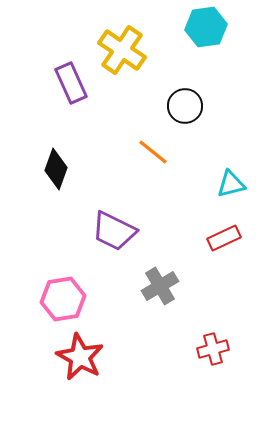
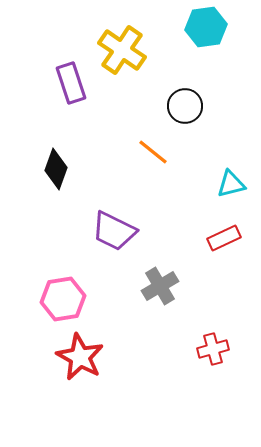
purple rectangle: rotated 6 degrees clockwise
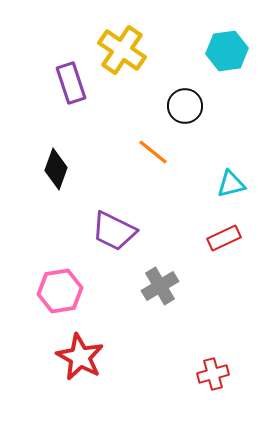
cyan hexagon: moved 21 px right, 24 px down
pink hexagon: moved 3 px left, 8 px up
red cross: moved 25 px down
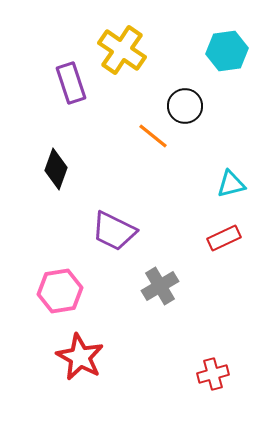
orange line: moved 16 px up
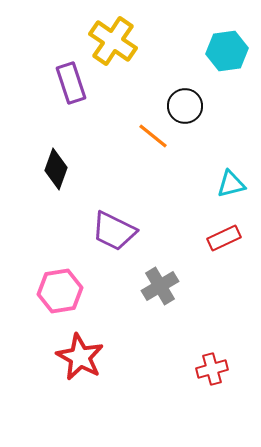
yellow cross: moved 9 px left, 9 px up
red cross: moved 1 px left, 5 px up
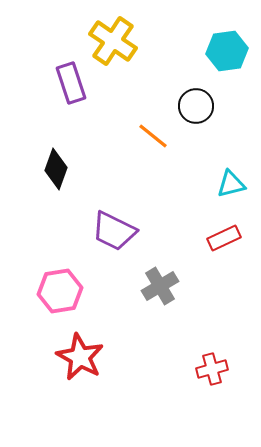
black circle: moved 11 px right
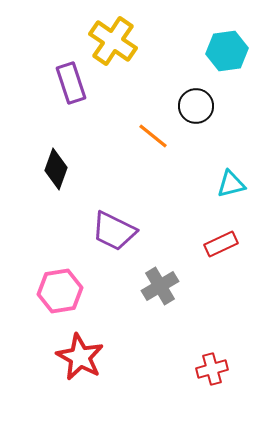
red rectangle: moved 3 px left, 6 px down
